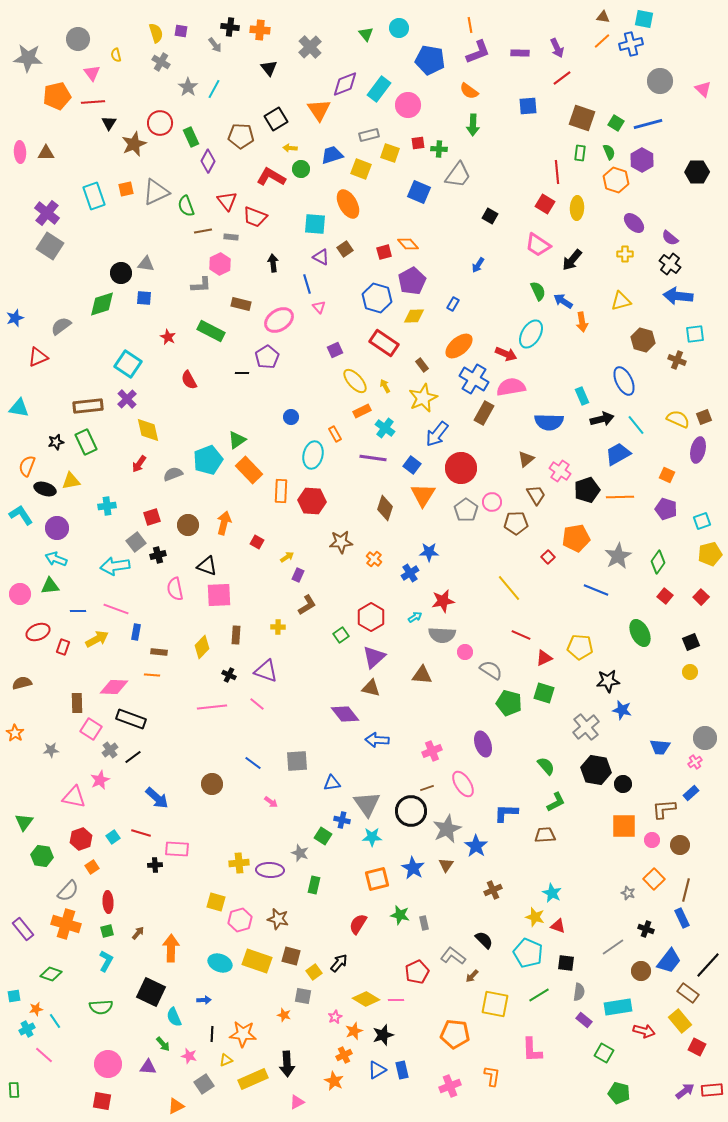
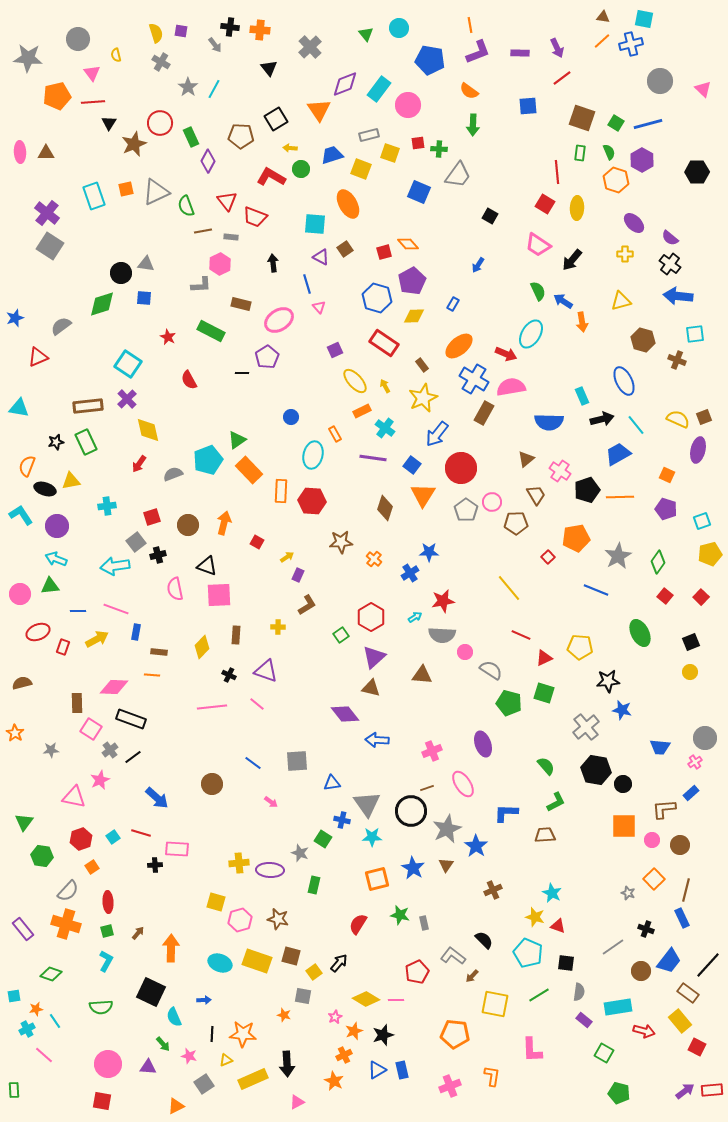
purple circle at (57, 528): moved 2 px up
green square at (323, 836): moved 3 px down
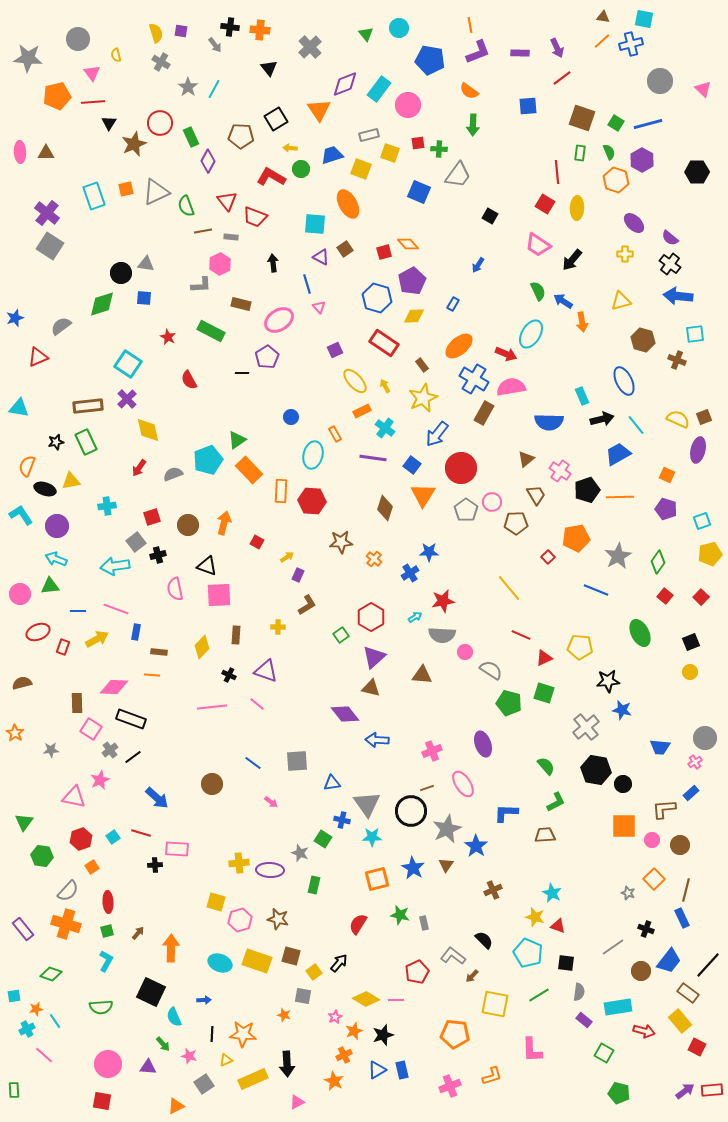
red arrow at (139, 464): moved 4 px down
orange L-shape at (492, 1076): rotated 65 degrees clockwise
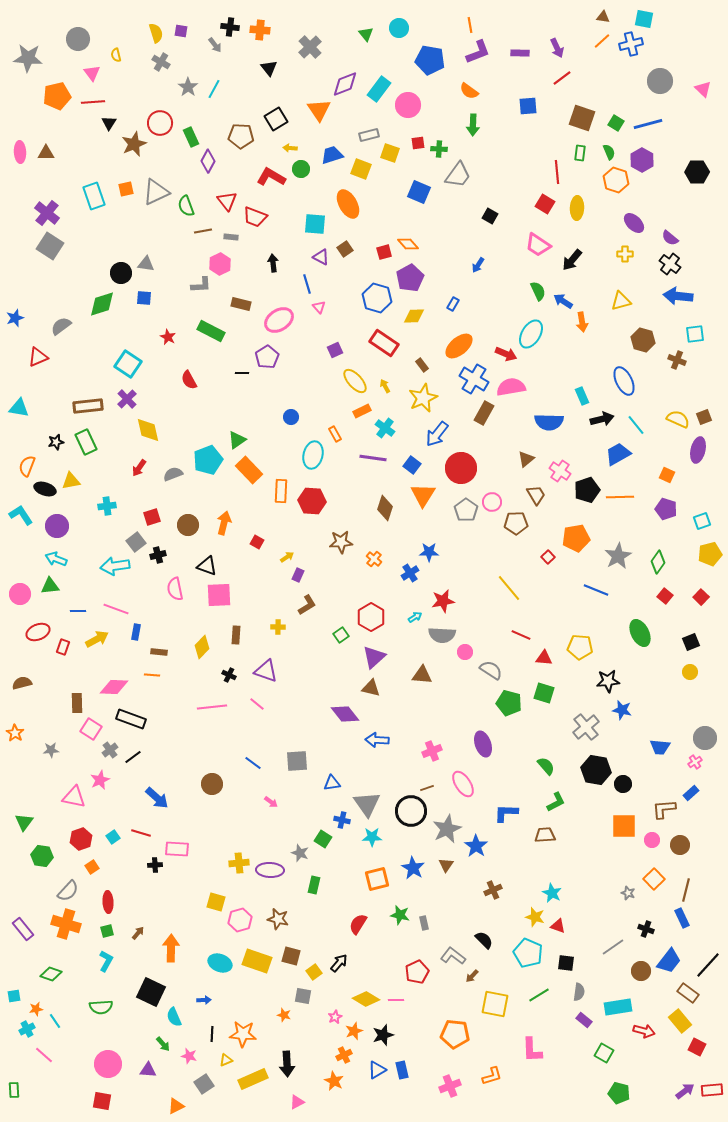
purple pentagon at (412, 281): moved 2 px left, 3 px up
red triangle at (544, 658): rotated 30 degrees clockwise
purple triangle at (148, 1067): moved 3 px down
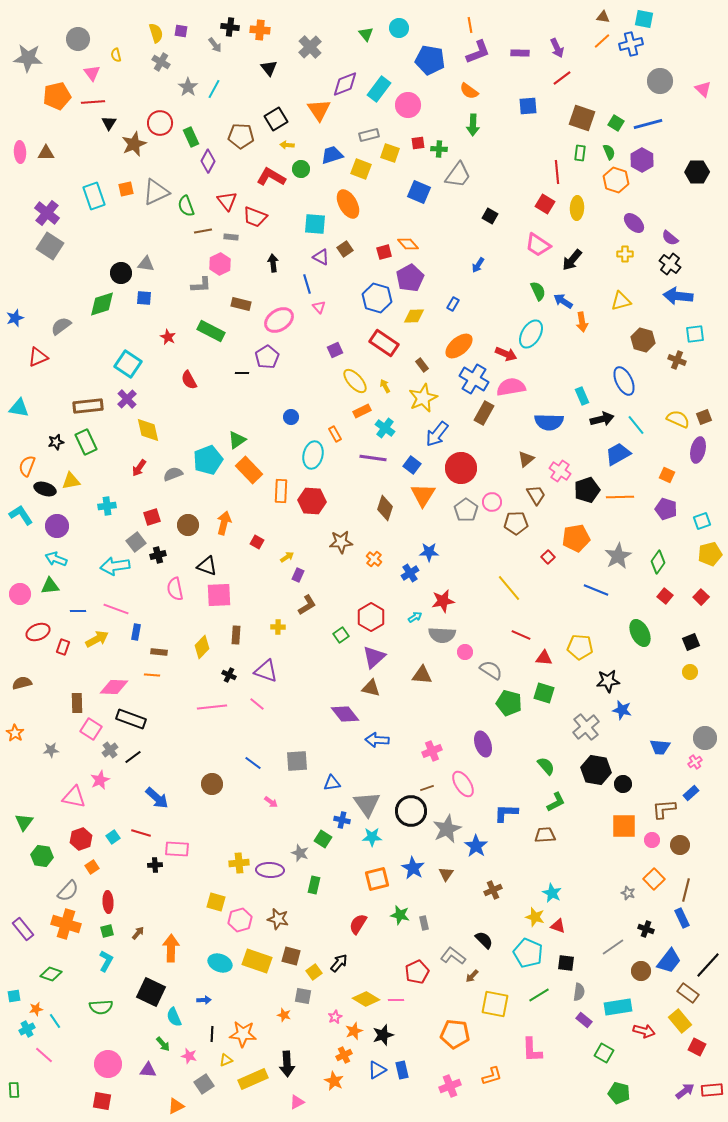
yellow arrow at (290, 148): moved 3 px left, 3 px up
brown triangle at (446, 865): moved 9 px down
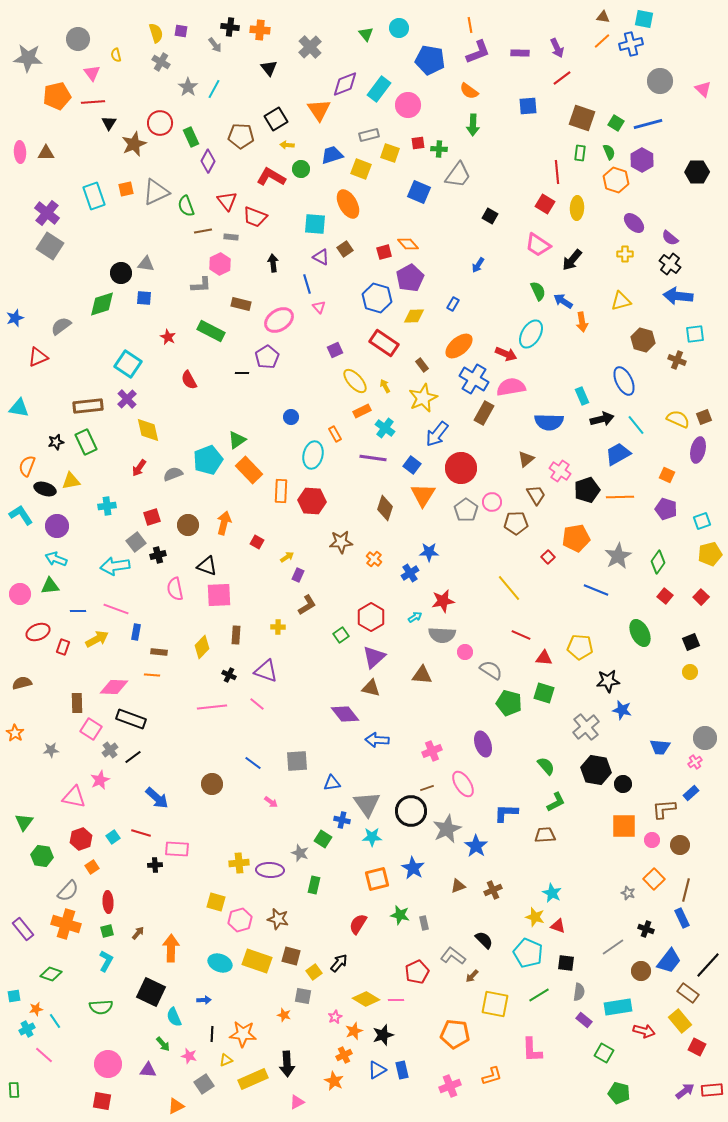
brown triangle at (446, 874): moved 12 px right, 12 px down; rotated 35 degrees clockwise
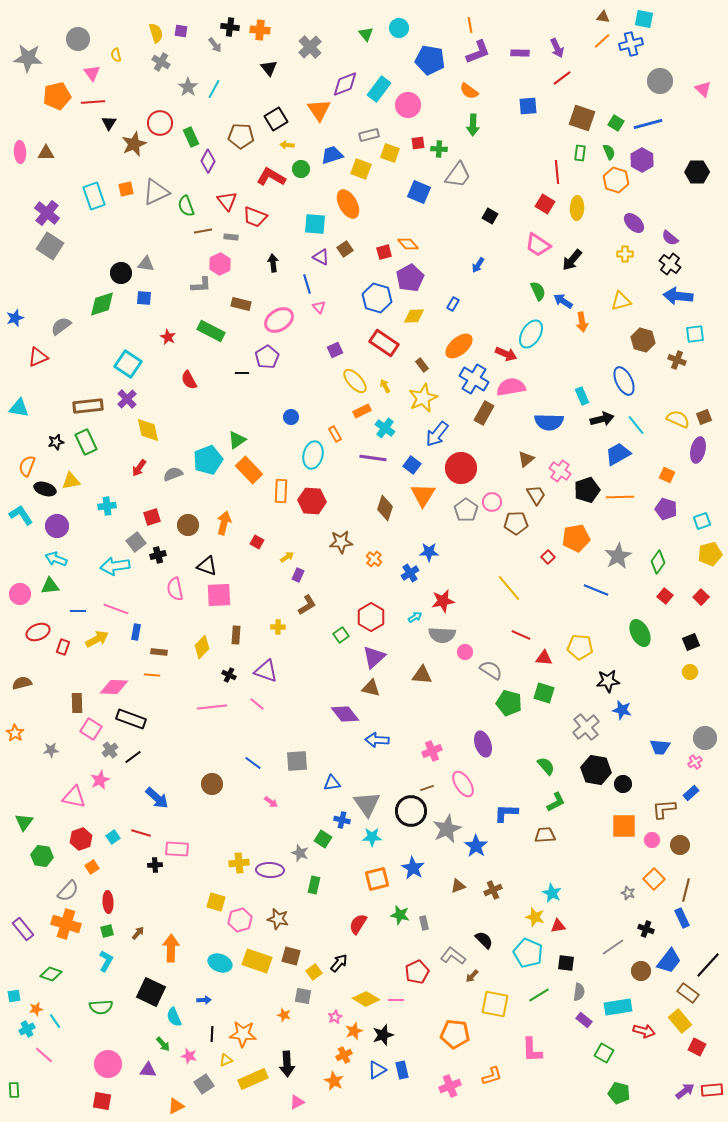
red triangle at (558, 926): rotated 28 degrees counterclockwise
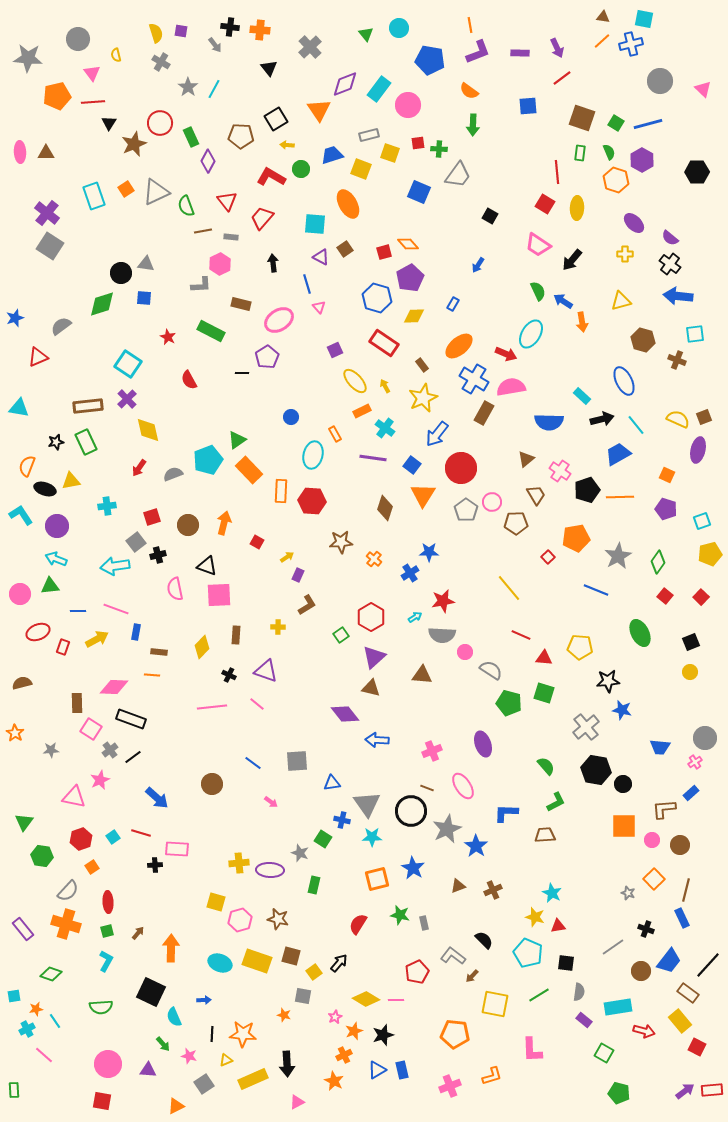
orange square at (126, 189): rotated 21 degrees counterclockwise
red trapezoid at (255, 217): moved 7 px right, 1 px down; rotated 110 degrees clockwise
cyan rectangle at (582, 396): rotated 24 degrees counterclockwise
pink ellipse at (463, 784): moved 2 px down
brown line at (427, 788): rotated 40 degrees clockwise
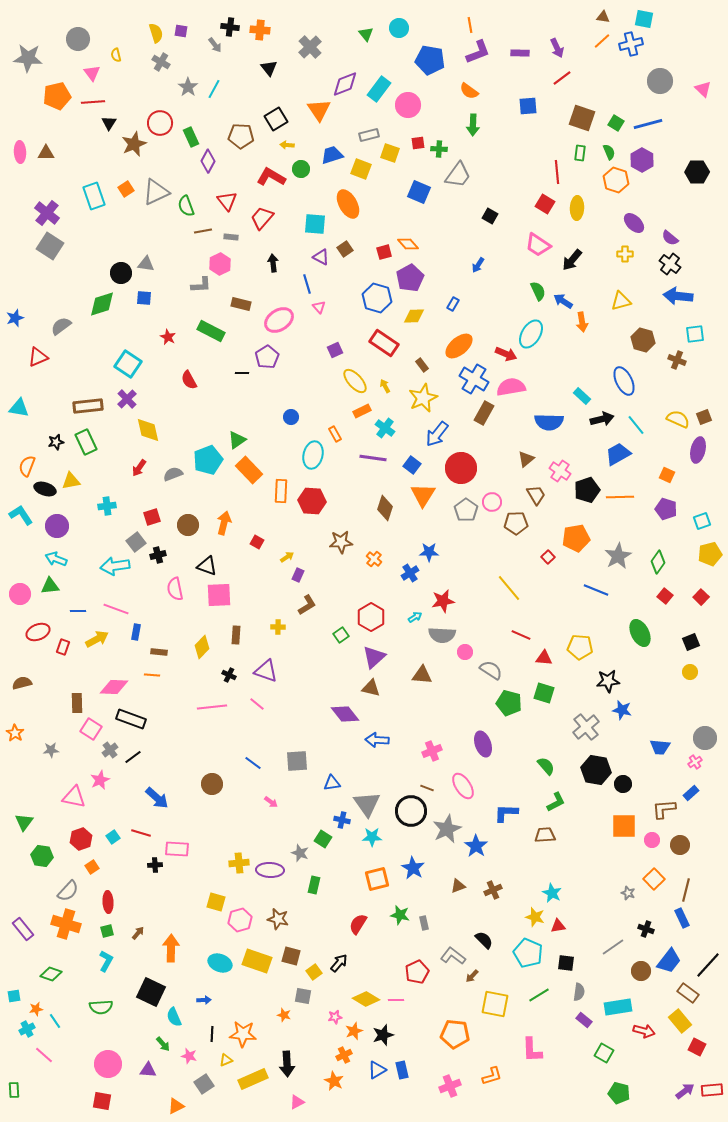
pink star at (335, 1017): rotated 16 degrees clockwise
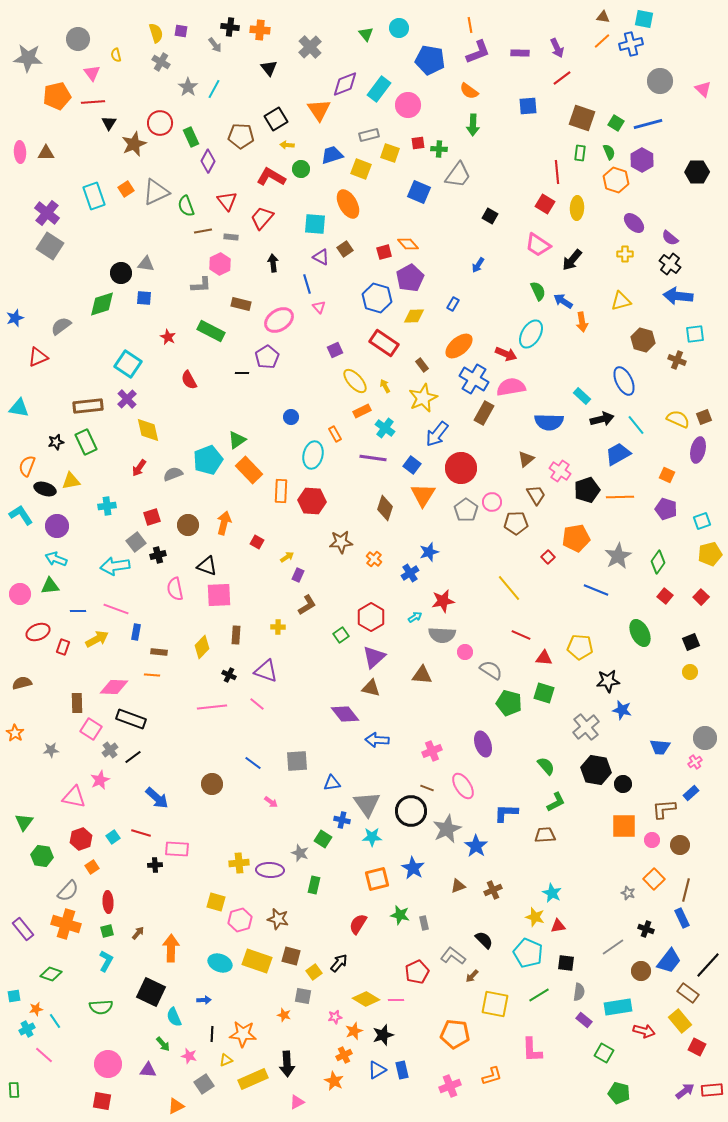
blue star at (429, 552): rotated 18 degrees counterclockwise
